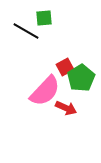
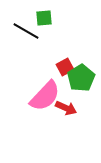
pink semicircle: moved 5 px down
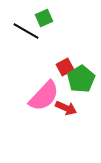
green square: rotated 18 degrees counterclockwise
green pentagon: moved 1 px down
pink semicircle: moved 1 px left
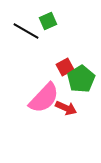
green square: moved 4 px right, 3 px down
pink semicircle: moved 2 px down
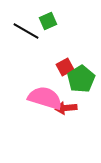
pink semicircle: moved 1 px right; rotated 116 degrees counterclockwise
red arrow: rotated 150 degrees clockwise
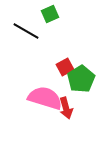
green square: moved 2 px right, 7 px up
red arrow: rotated 100 degrees counterclockwise
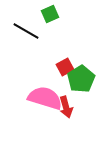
red arrow: moved 1 px up
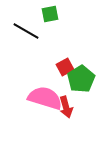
green square: rotated 12 degrees clockwise
